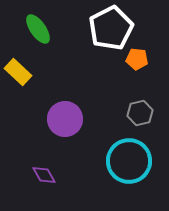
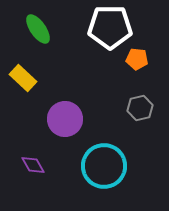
white pentagon: moved 1 px left, 1 px up; rotated 27 degrees clockwise
yellow rectangle: moved 5 px right, 6 px down
gray hexagon: moved 5 px up
cyan circle: moved 25 px left, 5 px down
purple diamond: moved 11 px left, 10 px up
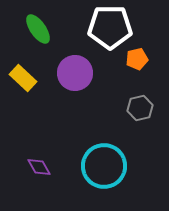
orange pentagon: rotated 20 degrees counterclockwise
purple circle: moved 10 px right, 46 px up
purple diamond: moved 6 px right, 2 px down
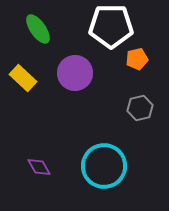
white pentagon: moved 1 px right, 1 px up
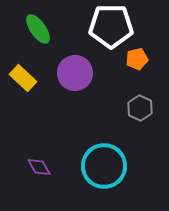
gray hexagon: rotated 20 degrees counterclockwise
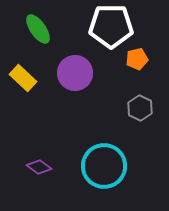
purple diamond: rotated 25 degrees counterclockwise
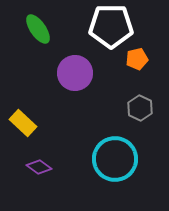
yellow rectangle: moved 45 px down
cyan circle: moved 11 px right, 7 px up
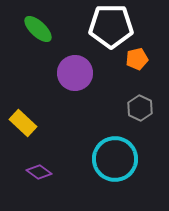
green ellipse: rotated 12 degrees counterclockwise
purple diamond: moved 5 px down
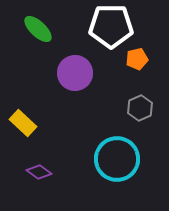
gray hexagon: rotated 10 degrees clockwise
cyan circle: moved 2 px right
